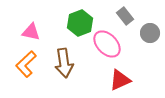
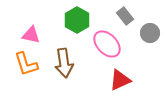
green hexagon: moved 3 px left, 3 px up; rotated 10 degrees counterclockwise
pink triangle: moved 3 px down
orange L-shape: rotated 64 degrees counterclockwise
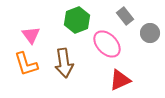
green hexagon: rotated 10 degrees clockwise
pink triangle: rotated 42 degrees clockwise
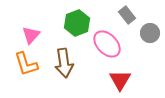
gray rectangle: moved 2 px right, 1 px up
green hexagon: moved 3 px down
pink triangle: rotated 18 degrees clockwise
red triangle: rotated 35 degrees counterclockwise
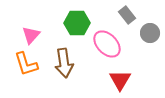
green hexagon: rotated 20 degrees clockwise
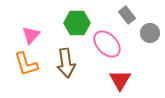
brown arrow: moved 2 px right
